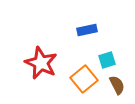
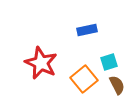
cyan square: moved 2 px right, 2 px down
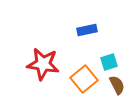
red star: moved 2 px right, 1 px down; rotated 16 degrees counterclockwise
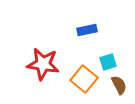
cyan square: moved 1 px left
orange square: rotated 12 degrees counterclockwise
brown semicircle: moved 2 px right
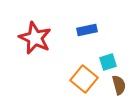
red star: moved 8 px left, 26 px up; rotated 16 degrees clockwise
brown semicircle: rotated 12 degrees clockwise
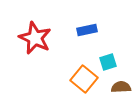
brown semicircle: moved 2 px right, 2 px down; rotated 78 degrees counterclockwise
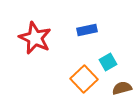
cyan square: rotated 12 degrees counterclockwise
orange square: rotated 8 degrees clockwise
brown semicircle: moved 1 px right, 1 px down; rotated 12 degrees counterclockwise
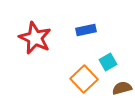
blue rectangle: moved 1 px left
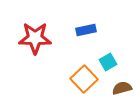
red star: rotated 24 degrees counterclockwise
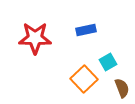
brown semicircle: rotated 84 degrees clockwise
